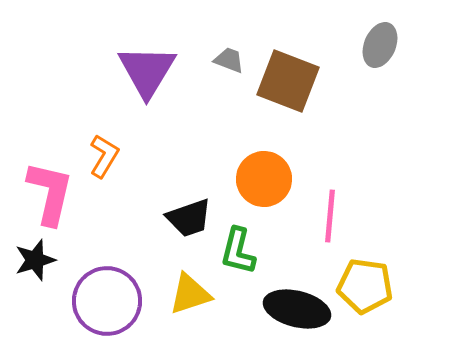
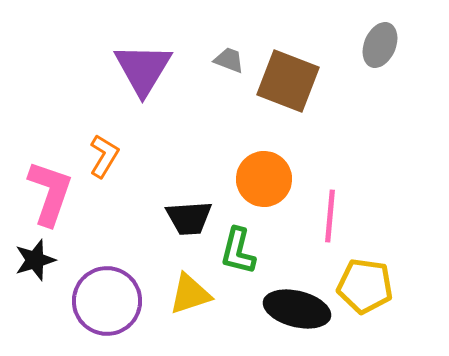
purple triangle: moved 4 px left, 2 px up
pink L-shape: rotated 6 degrees clockwise
black trapezoid: rotated 15 degrees clockwise
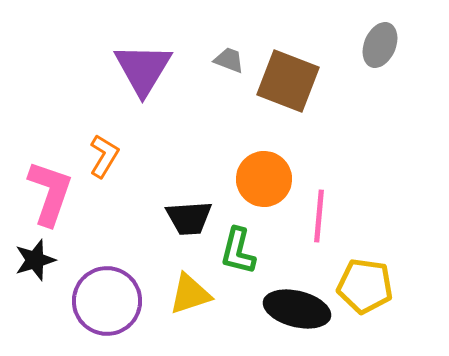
pink line: moved 11 px left
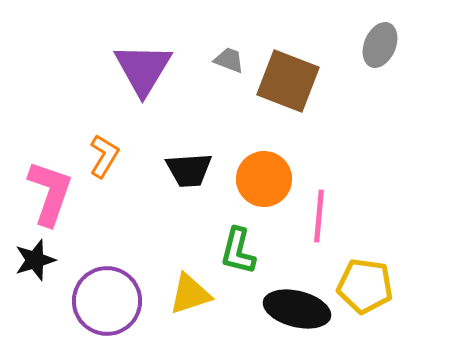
black trapezoid: moved 48 px up
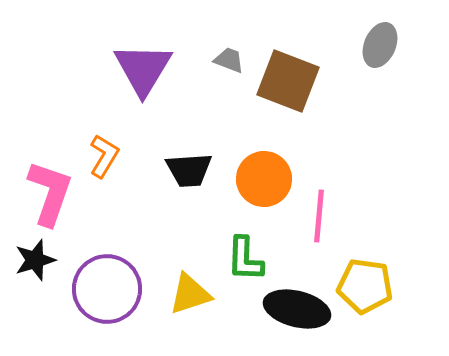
green L-shape: moved 7 px right, 8 px down; rotated 12 degrees counterclockwise
purple circle: moved 12 px up
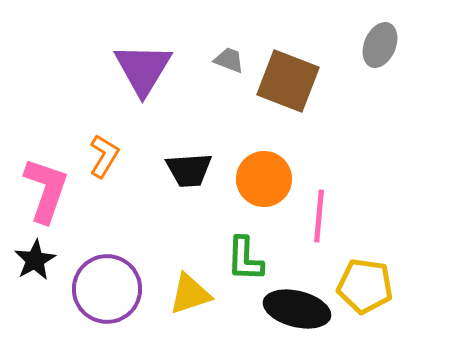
pink L-shape: moved 4 px left, 3 px up
black star: rotated 12 degrees counterclockwise
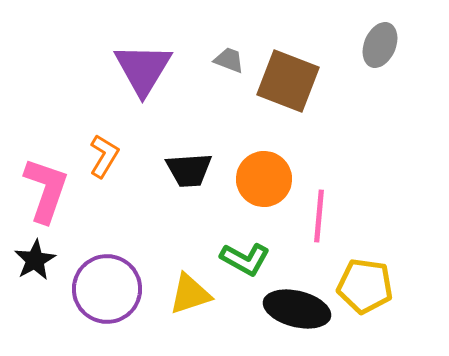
green L-shape: rotated 63 degrees counterclockwise
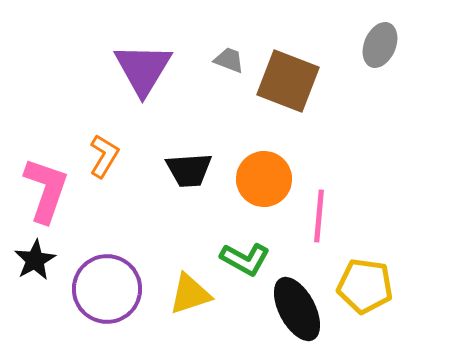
black ellipse: rotated 48 degrees clockwise
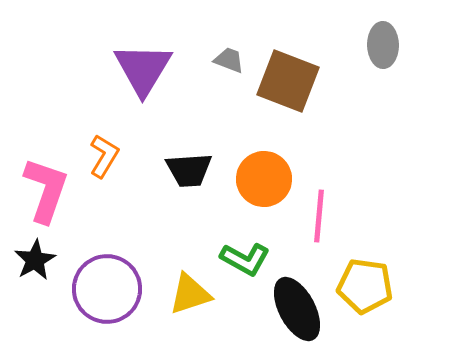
gray ellipse: moved 3 px right; rotated 24 degrees counterclockwise
